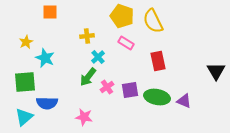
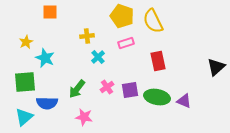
pink rectangle: rotated 49 degrees counterclockwise
black triangle: moved 4 px up; rotated 18 degrees clockwise
green arrow: moved 11 px left, 12 px down
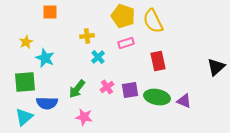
yellow pentagon: moved 1 px right
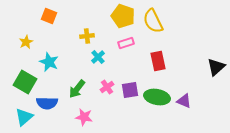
orange square: moved 1 px left, 4 px down; rotated 21 degrees clockwise
cyan star: moved 4 px right, 4 px down
green square: rotated 35 degrees clockwise
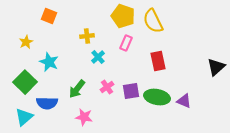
pink rectangle: rotated 49 degrees counterclockwise
green square: rotated 15 degrees clockwise
purple square: moved 1 px right, 1 px down
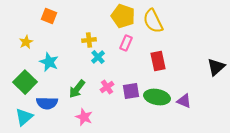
yellow cross: moved 2 px right, 4 px down
pink star: rotated 12 degrees clockwise
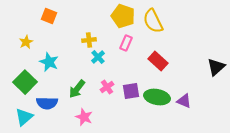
red rectangle: rotated 36 degrees counterclockwise
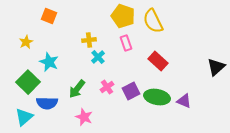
pink rectangle: rotated 42 degrees counterclockwise
green square: moved 3 px right
purple square: rotated 18 degrees counterclockwise
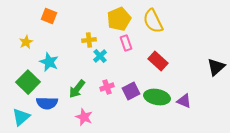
yellow pentagon: moved 4 px left, 3 px down; rotated 30 degrees clockwise
cyan cross: moved 2 px right, 1 px up
pink cross: rotated 16 degrees clockwise
cyan triangle: moved 3 px left
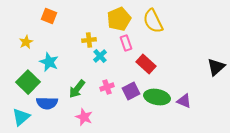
red rectangle: moved 12 px left, 3 px down
